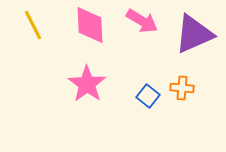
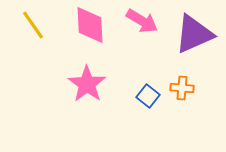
yellow line: rotated 8 degrees counterclockwise
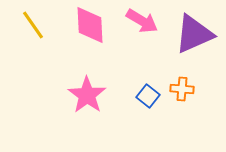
pink star: moved 11 px down
orange cross: moved 1 px down
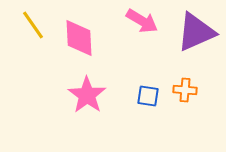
pink diamond: moved 11 px left, 13 px down
purple triangle: moved 2 px right, 2 px up
orange cross: moved 3 px right, 1 px down
blue square: rotated 30 degrees counterclockwise
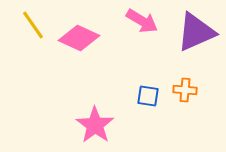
pink diamond: rotated 63 degrees counterclockwise
pink star: moved 8 px right, 30 px down
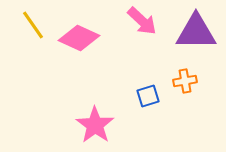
pink arrow: rotated 12 degrees clockwise
purple triangle: rotated 24 degrees clockwise
orange cross: moved 9 px up; rotated 15 degrees counterclockwise
blue square: rotated 25 degrees counterclockwise
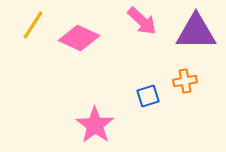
yellow line: rotated 68 degrees clockwise
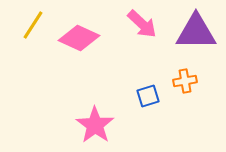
pink arrow: moved 3 px down
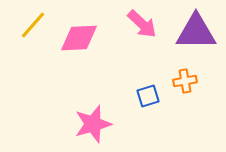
yellow line: rotated 8 degrees clockwise
pink diamond: rotated 27 degrees counterclockwise
pink star: moved 2 px left, 1 px up; rotated 21 degrees clockwise
